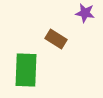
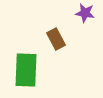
brown rectangle: rotated 30 degrees clockwise
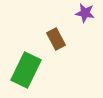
green rectangle: rotated 24 degrees clockwise
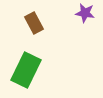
brown rectangle: moved 22 px left, 16 px up
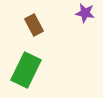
brown rectangle: moved 2 px down
